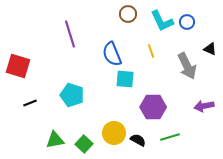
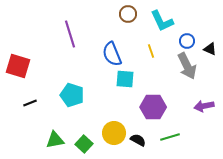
blue circle: moved 19 px down
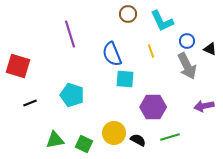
green square: rotated 18 degrees counterclockwise
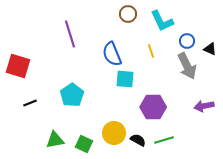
cyan pentagon: rotated 20 degrees clockwise
green line: moved 6 px left, 3 px down
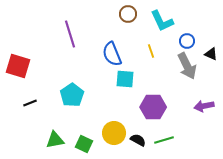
black triangle: moved 1 px right, 5 px down
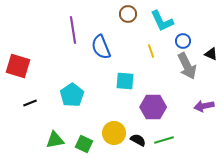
purple line: moved 3 px right, 4 px up; rotated 8 degrees clockwise
blue circle: moved 4 px left
blue semicircle: moved 11 px left, 7 px up
cyan square: moved 2 px down
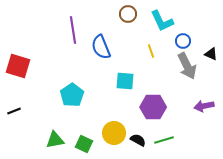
black line: moved 16 px left, 8 px down
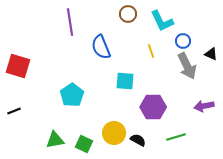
purple line: moved 3 px left, 8 px up
green line: moved 12 px right, 3 px up
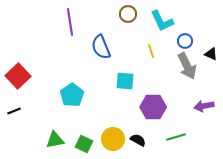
blue circle: moved 2 px right
red square: moved 10 px down; rotated 30 degrees clockwise
yellow circle: moved 1 px left, 6 px down
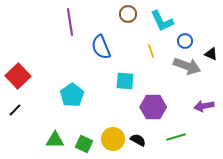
gray arrow: rotated 44 degrees counterclockwise
black line: moved 1 px right, 1 px up; rotated 24 degrees counterclockwise
green triangle: rotated 12 degrees clockwise
